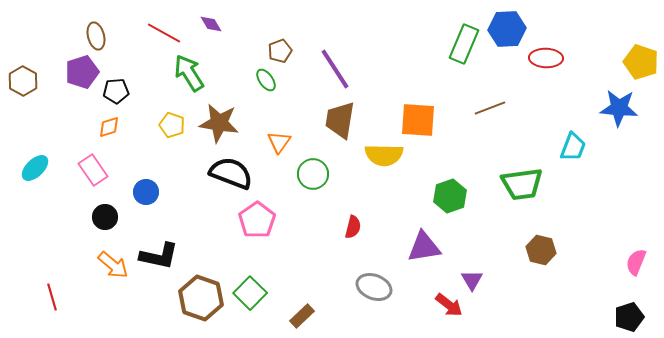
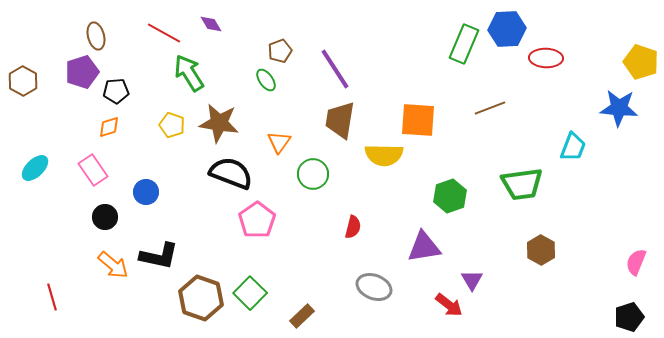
brown hexagon at (541, 250): rotated 16 degrees clockwise
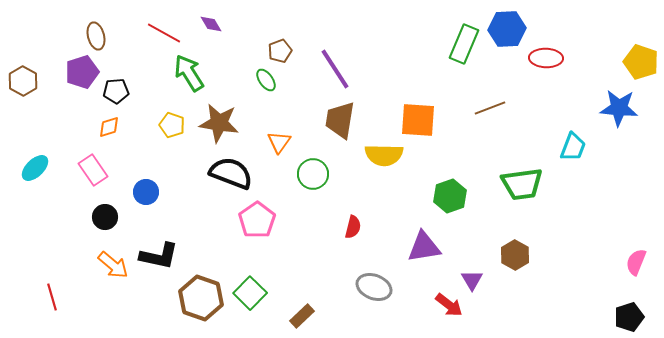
brown hexagon at (541, 250): moved 26 px left, 5 px down
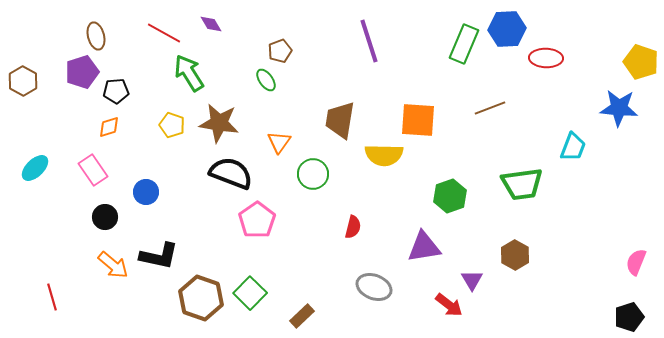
purple line at (335, 69): moved 34 px right, 28 px up; rotated 15 degrees clockwise
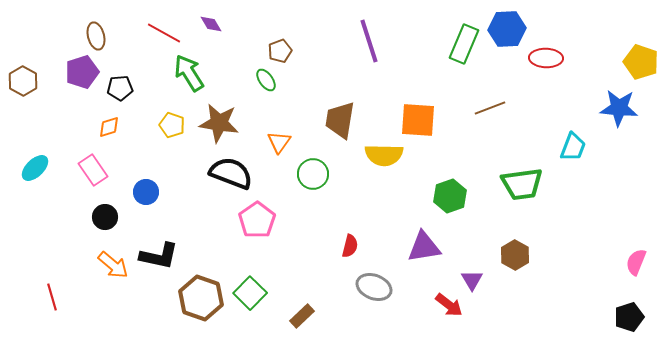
black pentagon at (116, 91): moved 4 px right, 3 px up
red semicircle at (353, 227): moved 3 px left, 19 px down
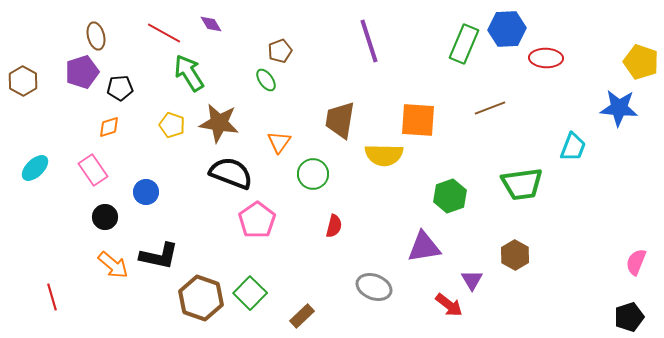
red semicircle at (350, 246): moved 16 px left, 20 px up
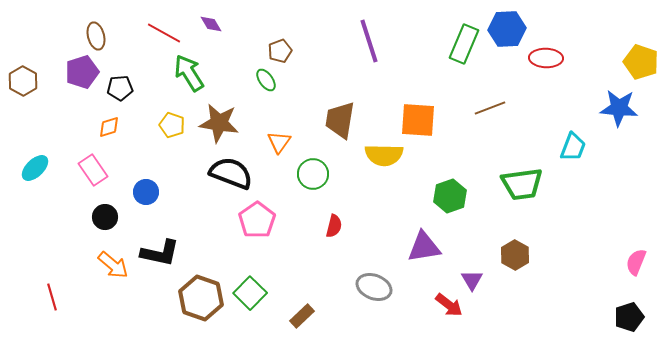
black L-shape at (159, 256): moved 1 px right, 3 px up
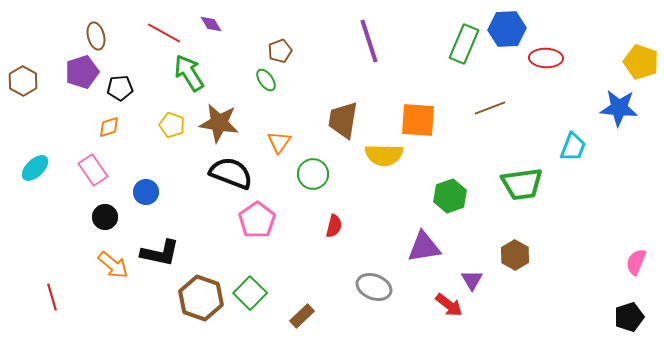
brown trapezoid at (340, 120): moved 3 px right
